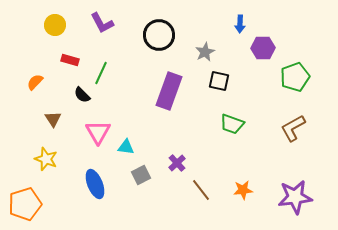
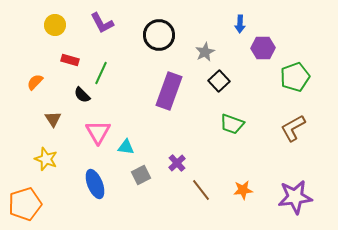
black square: rotated 35 degrees clockwise
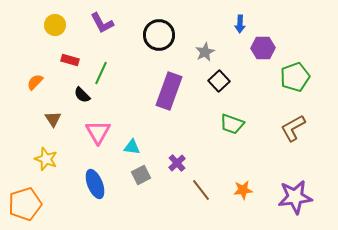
cyan triangle: moved 6 px right
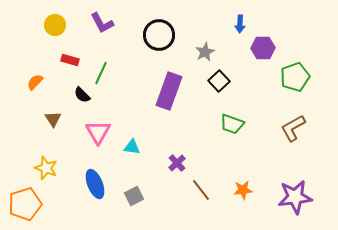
yellow star: moved 9 px down
gray square: moved 7 px left, 21 px down
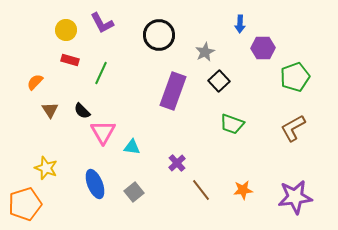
yellow circle: moved 11 px right, 5 px down
purple rectangle: moved 4 px right
black semicircle: moved 16 px down
brown triangle: moved 3 px left, 9 px up
pink triangle: moved 5 px right
gray square: moved 4 px up; rotated 12 degrees counterclockwise
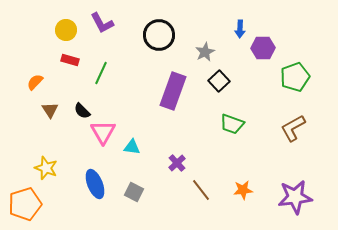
blue arrow: moved 5 px down
gray square: rotated 24 degrees counterclockwise
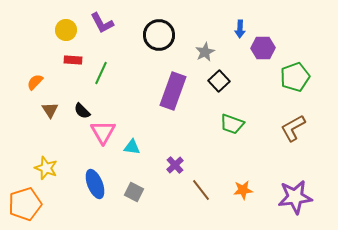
red rectangle: moved 3 px right; rotated 12 degrees counterclockwise
purple cross: moved 2 px left, 2 px down
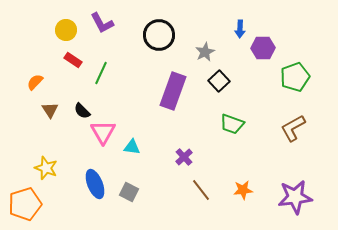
red rectangle: rotated 30 degrees clockwise
purple cross: moved 9 px right, 8 px up
gray square: moved 5 px left
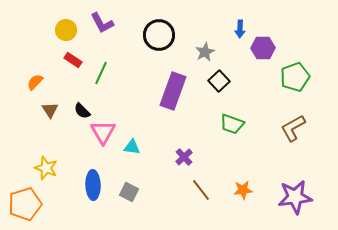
blue ellipse: moved 2 px left, 1 px down; rotated 20 degrees clockwise
